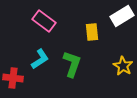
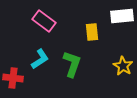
white rectangle: rotated 25 degrees clockwise
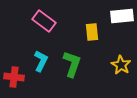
cyan L-shape: moved 1 px right, 2 px down; rotated 30 degrees counterclockwise
yellow star: moved 2 px left, 1 px up
red cross: moved 1 px right, 1 px up
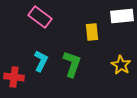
pink rectangle: moved 4 px left, 4 px up
